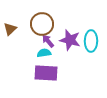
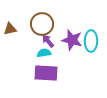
brown triangle: rotated 32 degrees clockwise
purple star: moved 2 px right
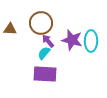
brown circle: moved 1 px left, 1 px up
brown triangle: rotated 16 degrees clockwise
cyan semicircle: rotated 40 degrees counterclockwise
purple rectangle: moved 1 px left, 1 px down
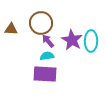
brown triangle: moved 1 px right
purple star: rotated 15 degrees clockwise
cyan semicircle: moved 3 px right, 3 px down; rotated 40 degrees clockwise
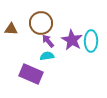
purple rectangle: moved 14 px left; rotated 20 degrees clockwise
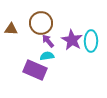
purple rectangle: moved 4 px right, 4 px up
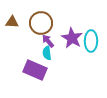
brown triangle: moved 1 px right, 7 px up
purple star: moved 2 px up
cyan semicircle: moved 3 px up; rotated 88 degrees counterclockwise
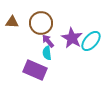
cyan ellipse: rotated 40 degrees clockwise
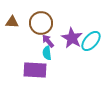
purple rectangle: rotated 20 degrees counterclockwise
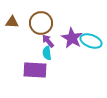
cyan ellipse: rotated 70 degrees clockwise
